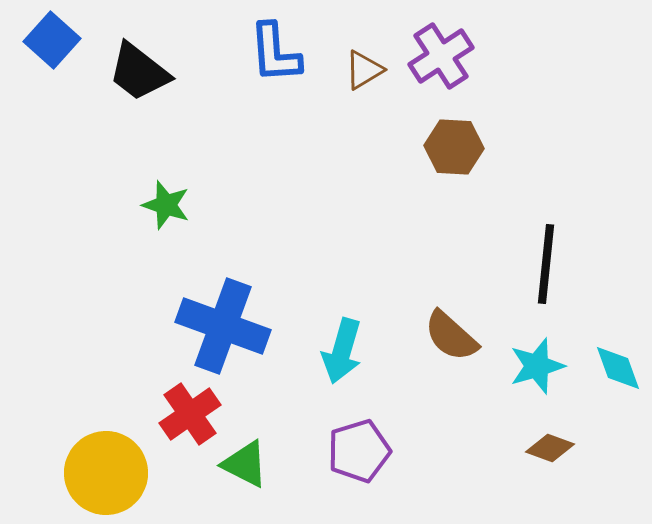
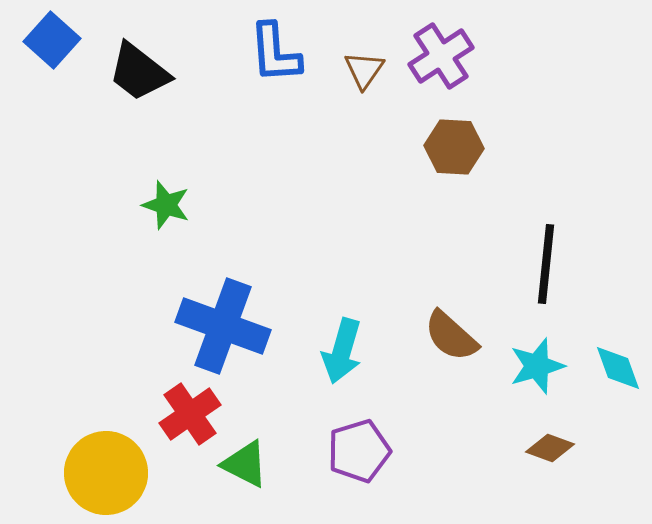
brown triangle: rotated 24 degrees counterclockwise
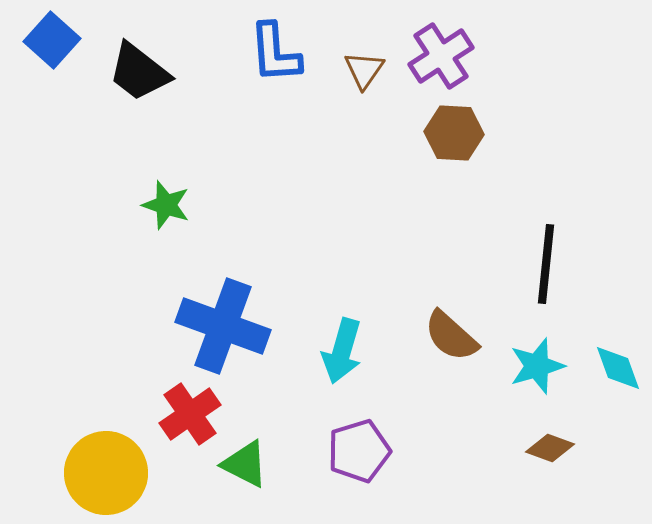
brown hexagon: moved 14 px up
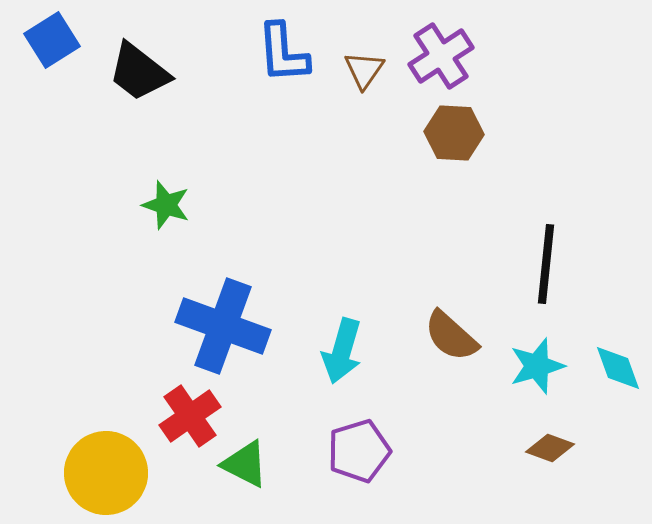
blue square: rotated 16 degrees clockwise
blue L-shape: moved 8 px right
red cross: moved 2 px down
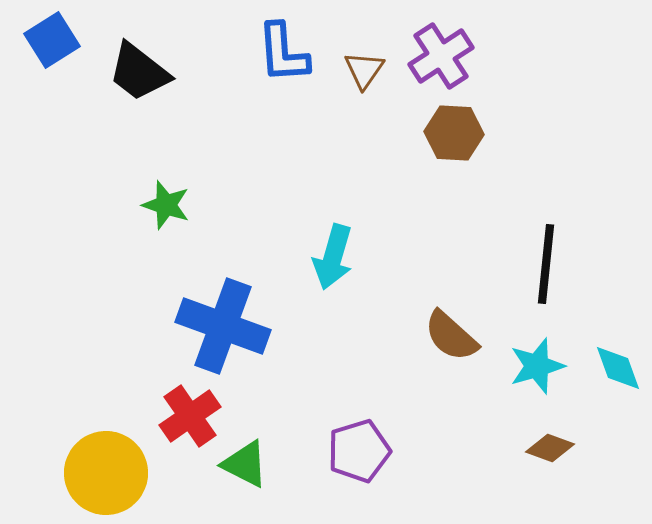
cyan arrow: moved 9 px left, 94 px up
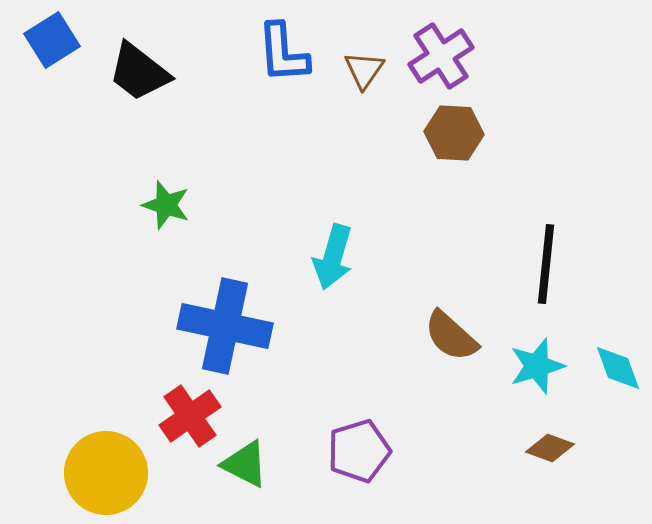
blue cross: moved 2 px right; rotated 8 degrees counterclockwise
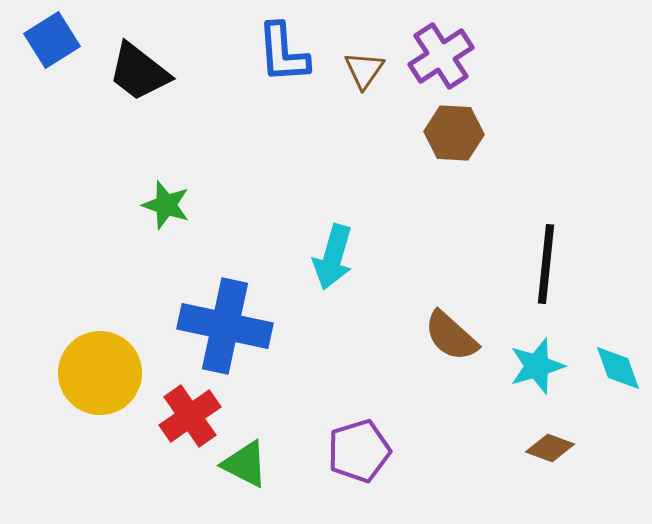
yellow circle: moved 6 px left, 100 px up
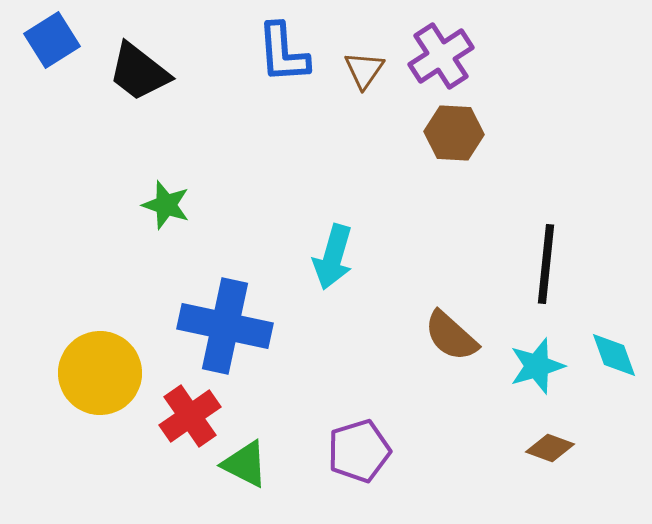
cyan diamond: moved 4 px left, 13 px up
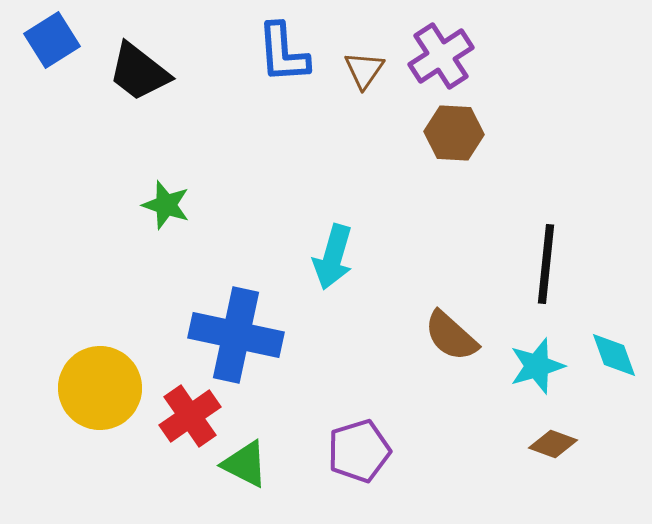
blue cross: moved 11 px right, 9 px down
yellow circle: moved 15 px down
brown diamond: moved 3 px right, 4 px up
